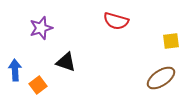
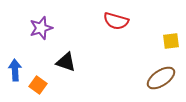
orange square: rotated 18 degrees counterclockwise
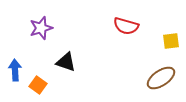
red semicircle: moved 10 px right, 5 px down
